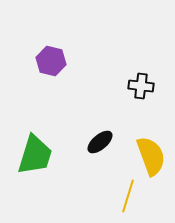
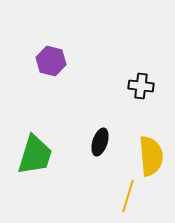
black ellipse: rotated 32 degrees counterclockwise
yellow semicircle: rotated 15 degrees clockwise
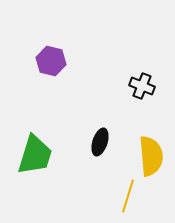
black cross: moved 1 px right; rotated 15 degrees clockwise
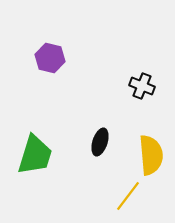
purple hexagon: moved 1 px left, 3 px up
yellow semicircle: moved 1 px up
yellow line: rotated 20 degrees clockwise
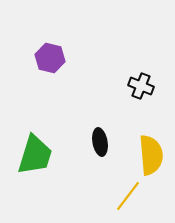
black cross: moved 1 px left
black ellipse: rotated 28 degrees counterclockwise
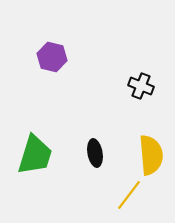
purple hexagon: moved 2 px right, 1 px up
black ellipse: moved 5 px left, 11 px down
yellow line: moved 1 px right, 1 px up
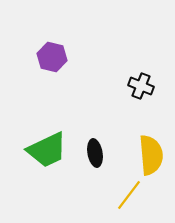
green trapezoid: moved 12 px right, 5 px up; rotated 48 degrees clockwise
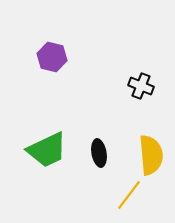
black ellipse: moved 4 px right
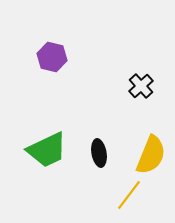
black cross: rotated 25 degrees clockwise
yellow semicircle: rotated 27 degrees clockwise
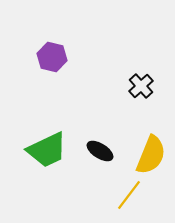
black ellipse: moved 1 px right, 2 px up; rotated 48 degrees counterclockwise
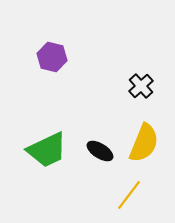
yellow semicircle: moved 7 px left, 12 px up
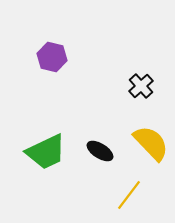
yellow semicircle: moved 7 px right; rotated 66 degrees counterclockwise
green trapezoid: moved 1 px left, 2 px down
